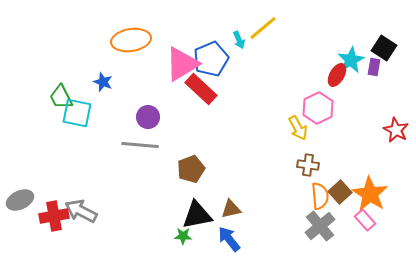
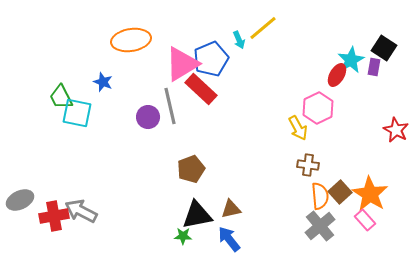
gray line: moved 30 px right, 39 px up; rotated 72 degrees clockwise
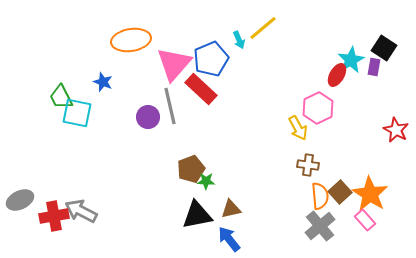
pink triangle: moved 8 px left; rotated 18 degrees counterclockwise
green star: moved 23 px right, 55 px up
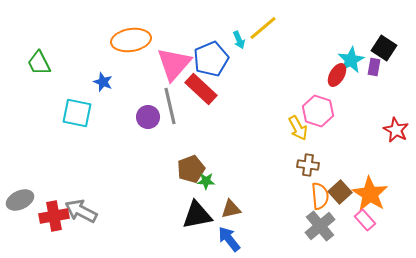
green trapezoid: moved 22 px left, 34 px up
pink hexagon: moved 3 px down; rotated 16 degrees counterclockwise
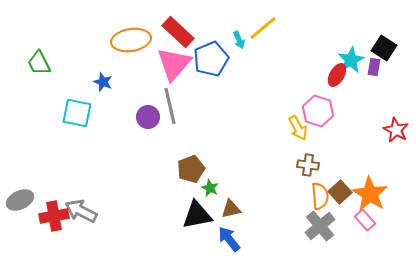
red rectangle: moved 23 px left, 57 px up
green star: moved 4 px right, 7 px down; rotated 24 degrees clockwise
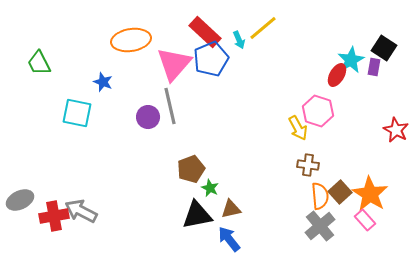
red rectangle: moved 27 px right
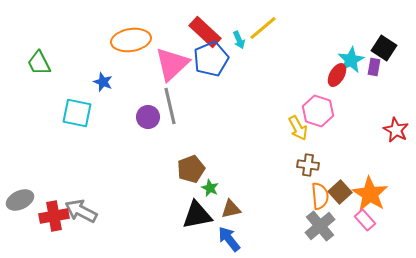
pink triangle: moved 2 px left; rotated 6 degrees clockwise
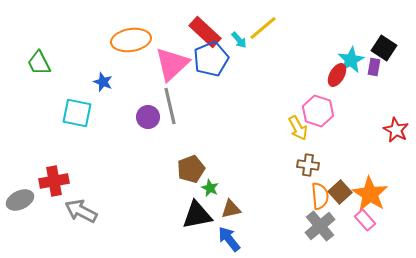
cyan arrow: rotated 18 degrees counterclockwise
red cross: moved 35 px up
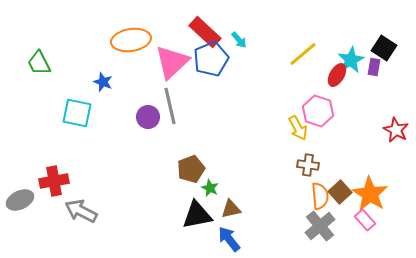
yellow line: moved 40 px right, 26 px down
pink triangle: moved 2 px up
